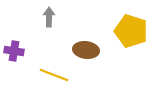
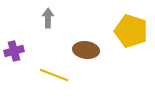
gray arrow: moved 1 px left, 1 px down
purple cross: rotated 24 degrees counterclockwise
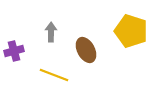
gray arrow: moved 3 px right, 14 px down
brown ellipse: rotated 55 degrees clockwise
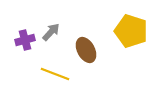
gray arrow: rotated 42 degrees clockwise
purple cross: moved 11 px right, 11 px up
yellow line: moved 1 px right, 1 px up
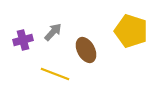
gray arrow: moved 2 px right
purple cross: moved 2 px left
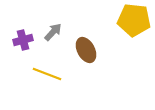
yellow pentagon: moved 3 px right, 11 px up; rotated 12 degrees counterclockwise
yellow line: moved 8 px left
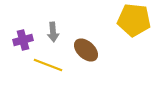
gray arrow: rotated 132 degrees clockwise
brown ellipse: rotated 20 degrees counterclockwise
yellow line: moved 1 px right, 9 px up
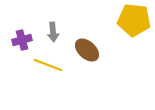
purple cross: moved 1 px left
brown ellipse: moved 1 px right
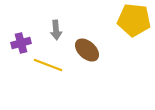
gray arrow: moved 3 px right, 2 px up
purple cross: moved 1 px left, 3 px down
